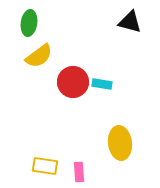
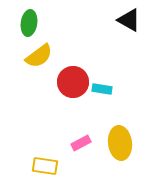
black triangle: moved 1 px left, 2 px up; rotated 15 degrees clockwise
cyan rectangle: moved 5 px down
pink rectangle: moved 2 px right, 29 px up; rotated 66 degrees clockwise
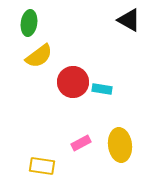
yellow ellipse: moved 2 px down
yellow rectangle: moved 3 px left
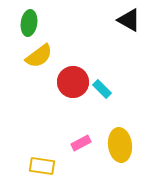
cyan rectangle: rotated 36 degrees clockwise
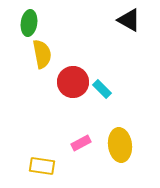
yellow semicircle: moved 3 px right, 2 px up; rotated 64 degrees counterclockwise
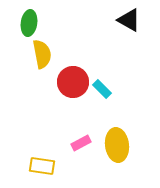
yellow ellipse: moved 3 px left
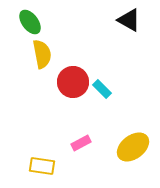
green ellipse: moved 1 px right, 1 px up; rotated 45 degrees counterclockwise
yellow ellipse: moved 16 px right, 2 px down; rotated 60 degrees clockwise
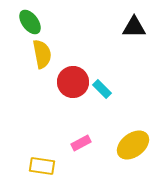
black triangle: moved 5 px right, 7 px down; rotated 30 degrees counterclockwise
yellow ellipse: moved 2 px up
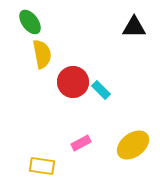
cyan rectangle: moved 1 px left, 1 px down
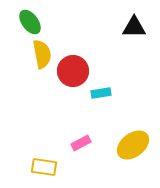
red circle: moved 11 px up
cyan rectangle: moved 3 px down; rotated 54 degrees counterclockwise
yellow rectangle: moved 2 px right, 1 px down
